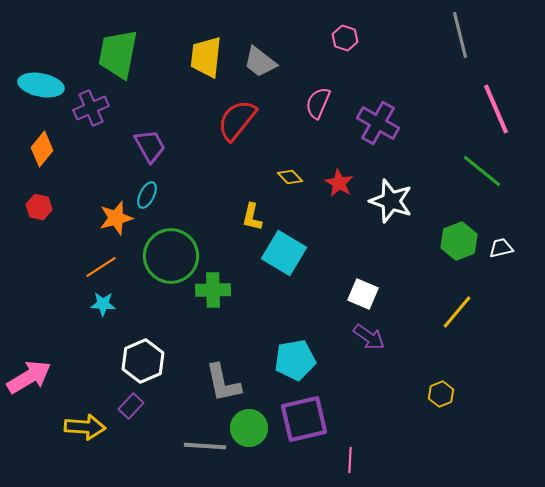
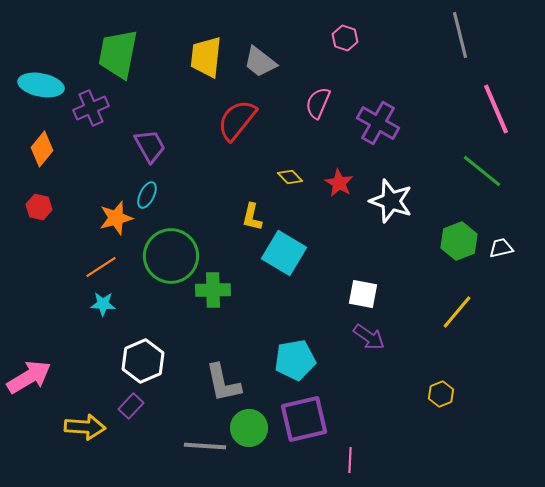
white square at (363, 294): rotated 12 degrees counterclockwise
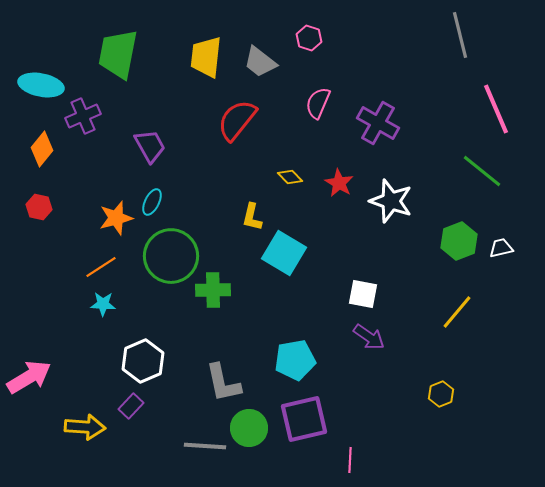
pink hexagon at (345, 38): moved 36 px left
purple cross at (91, 108): moved 8 px left, 8 px down
cyan ellipse at (147, 195): moved 5 px right, 7 px down
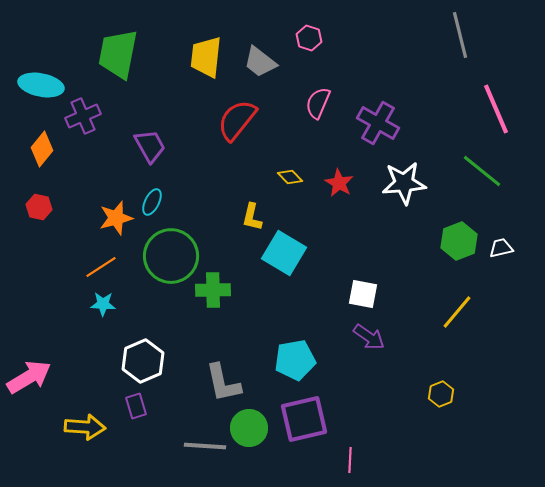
white star at (391, 201): moved 13 px right, 18 px up; rotated 24 degrees counterclockwise
purple rectangle at (131, 406): moved 5 px right; rotated 60 degrees counterclockwise
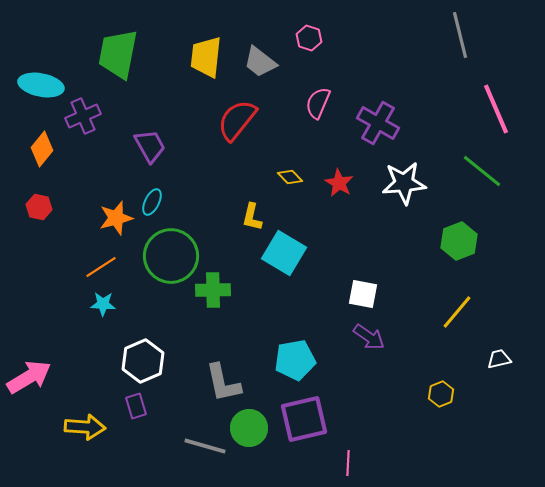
white trapezoid at (501, 248): moved 2 px left, 111 px down
gray line at (205, 446): rotated 12 degrees clockwise
pink line at (350, 460): moved 2 px left, 3 px down
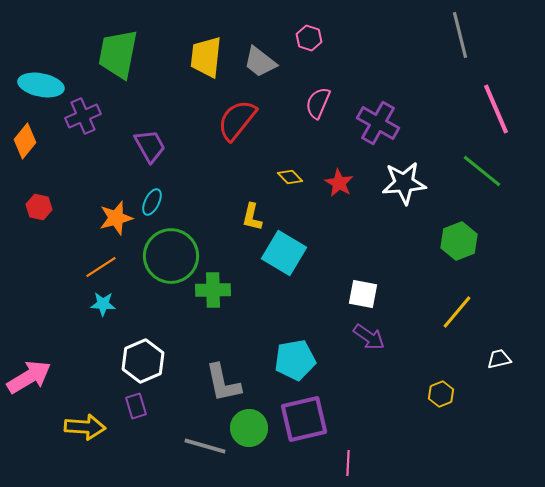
orange diamond at (42, 149): moved 17 px left, 8 px up
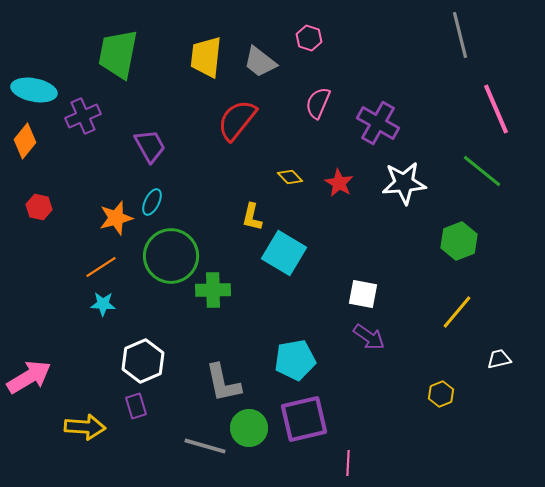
cyan ellipse at (41, 85): moved 7 px left, 5 px down
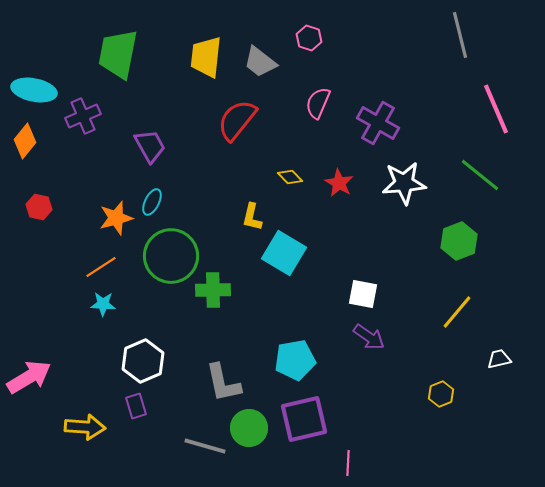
green line at (482, 171): moved 2 px left, 4 px down
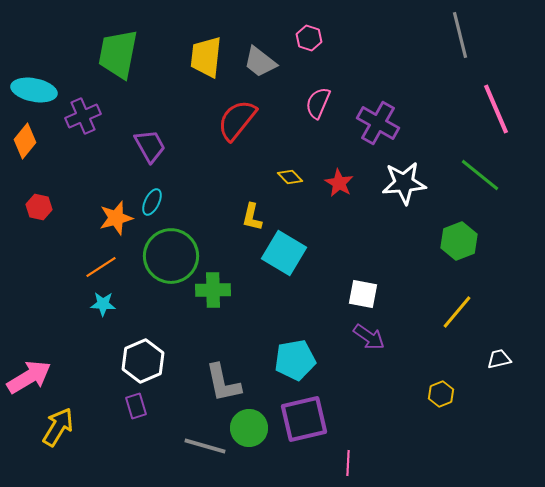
yellow arrow at (85, 427): moved 27 px left; rotated 63 degrees counterclockwise
